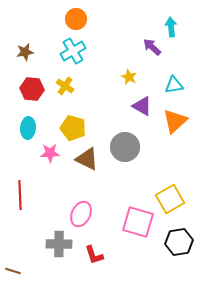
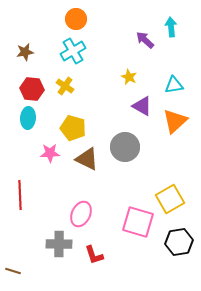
purple arrow: moved 7 px left, 7 px up
cyan ellipse: moved 10 px up
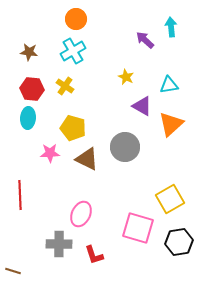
brown star: moved 4 px right; rotated 18 degrees clockwise
yellow star: moved 3 px left
cyan triangle: moved 5 px left
orange triangle: moved 4 px left, 3 px down
pink square: moved 6 px down
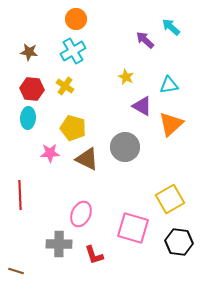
cyan arrow: rotated 42 degrees counterclockwise
pink square: moved 5 px left
black hexagon: rotated 16 degrees clockwise
brown line: moved 3 px right
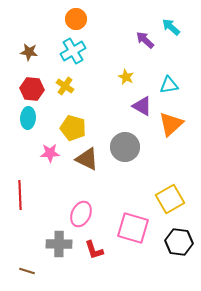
red L-shape: moved 5 px up
brown line: moved 11 px right
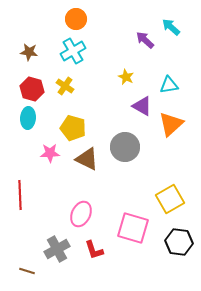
red hexagon: rotated 10 degrees clockwise
gray cross: moved 2 px left, 5 px down; rotated 30 degrees counterclockwise
